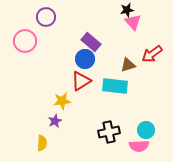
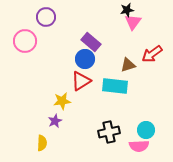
pink triangle: rotated 18 degrees clockwise
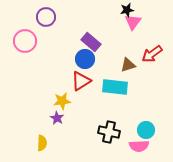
cyan rectangle: moved 1 px down
purple star: moved 2 px right, 3 px up; rotated 16 degrees counterclockwise
black cross: rotated 25 degrees clockwise
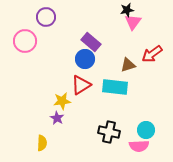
red triangle: moved 4 px down
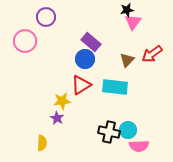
brown triangle: moved 1 px left, 5 px up; rotated 28 degrees counterclockwise
cyan circle: moved 18 px left
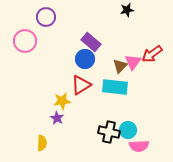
pink triangle: moved 40 px down
brown triangle: moved 7 px left, 6 px down
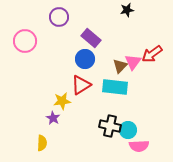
purple circle: moved 13 px right
purple rectangle: moved 4 px up
purple star: moved 4 px left
black cross: moved 1 px right, 6 px up
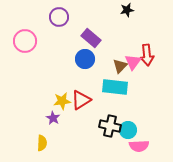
red arrow: moved 5 px left, 1 px down; rotated 60 degrees counterclockwise
red triangle: moved 15 px down
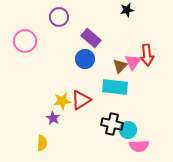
black cross: moved 2 px right, 2 px up
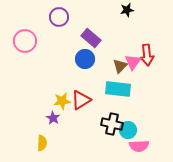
cyan rectangle: moved 3 px right, 2 px down
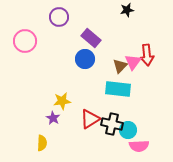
red triangle: moved 9 px right, 19 px down
